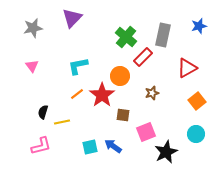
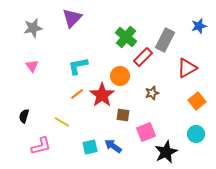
gray rectangle: moved 2 px right, 5 px down; rotated 15 degrees clockwise
black semicircle: moved 19 px left, 4 px down
yellow line: rotated 42 degrees clockwise
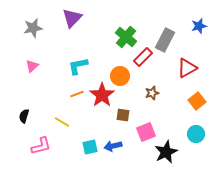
pink triangle: rotated 24 degrees clockwise
orange line: rotated 16 degrees clockwise
blue arrow: rotated 48 degrees counterclockwise
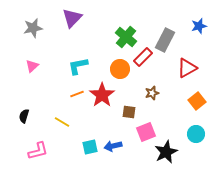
orange circle: moved 7 px up
brown square: moved 6 px right, 3 px up
pink L-shape: moved 3 px left, 5 px down
